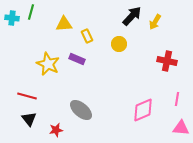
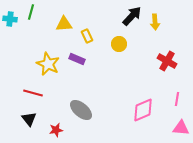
cyan cross: moved 2 px left, 1 px down
yellow arrow: rotated 35 degrees counterclockwise
red cross: rotated 18 degrees clockwise
red line: moved 6 px right, 3 px up
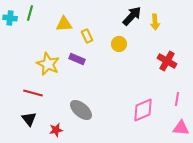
green line: moved 1 px left, 1 px down
cyan cross: moved 1 px up
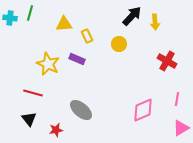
pink triangle: rotated 36 degrees counterclockwise
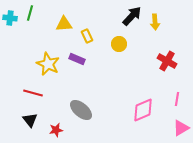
black triangle: moved 1 px right, 1 px down
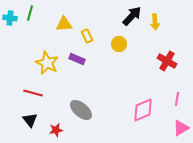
yellow star: moved 1 px left, 1 px up
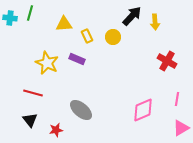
yellow circle: moved 6 px left, 7 px up
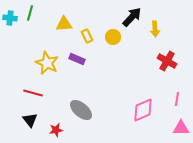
black arrow: moved 1 px down
yellow arrow: moved 7 px down
pink triangle: rotated 30 degrees clockwise
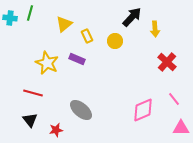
yellow triangle: rotated 36 degrees counterclockwise
yellow circle: moved 2 px right, 4 px down
red cross: moved 1 px down; rotated 12 degrees clockwise
pink line: moved 3 px left; rotated 48 degrees counterclockwise
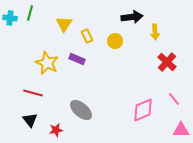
black arrow: rotated 40 degrees clockwise
yellow triangle: rotated 18 degrees counterclockwise
yellow arrow: moved 3 px down
pink triangle: moved 2 px down
